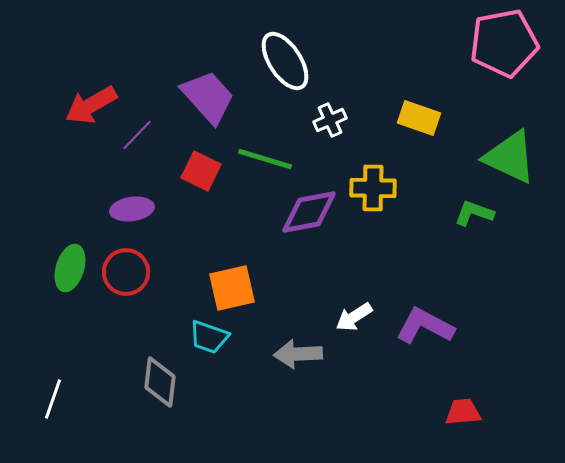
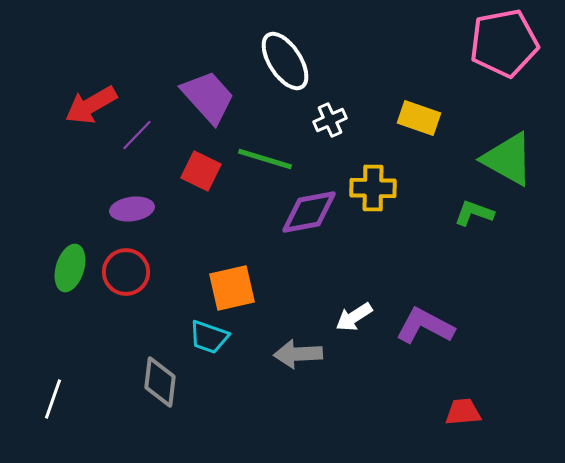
green triangle: moved 2 px left, 2 px down; rotated 4 degrees clockwise
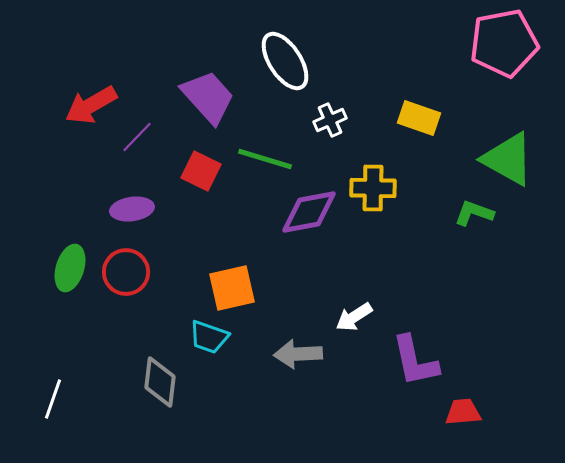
purple line: moved 2 px down
purple L-shape: moved 10 px left, 35 px down; rotated 130 degrees counterclockwise
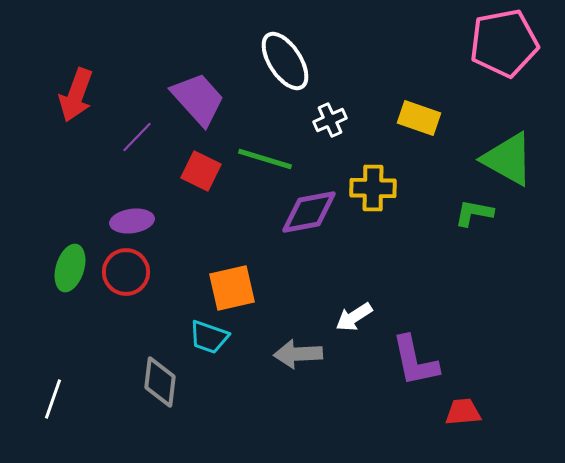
purple trapezoid: moved 10 px left, 2 px down
red arrow: moved 15 px left, 10 px up; rotated 40 degrees counterclockwise
purple ellipse: moved 12 px down
green L-shape: rotated 9 degrees counterclockwise
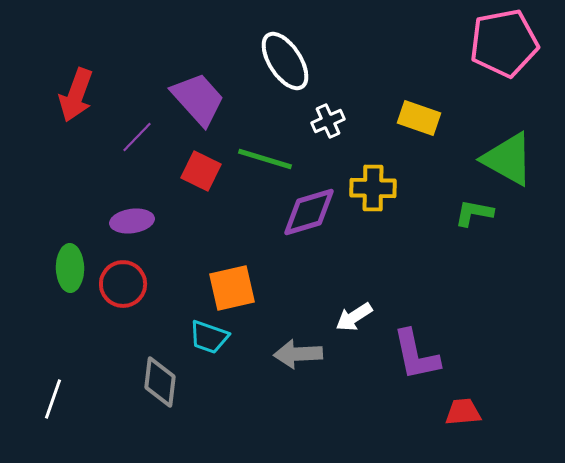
white cross: moved 2 px left, 1 px down
purple diamond: rotated 6 degrees counterclockwise
green ellipse: rotated 18 degrees counterclockwise
red circle: moved 3 px left, 12 px down
purple L-shape: moved 1 px right, 6 px up
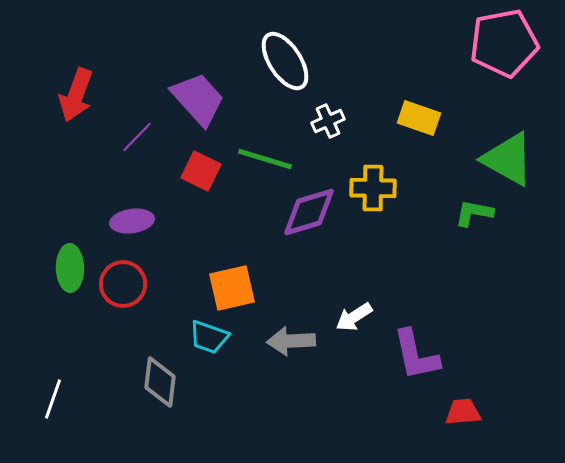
gray arrow: moved 7 px left, 13 px up
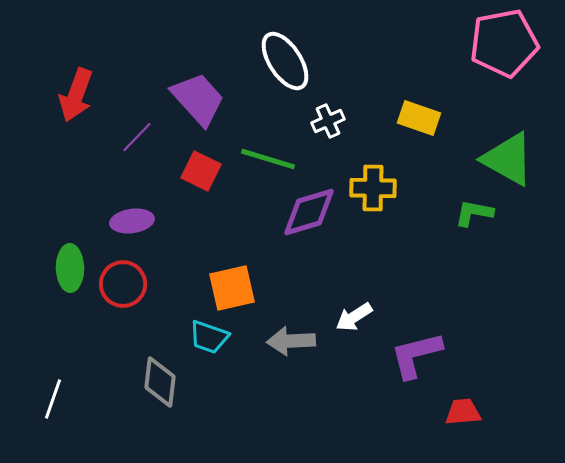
green line: moved 3 px right
purple L-shape: rotated 88 degrees clockwise
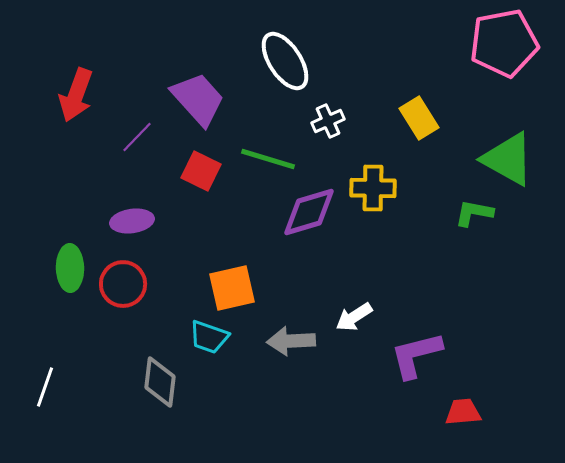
yellow rectangle: rotated 39 degrees clockwise
white line: moved 8 px left, 12 px up
